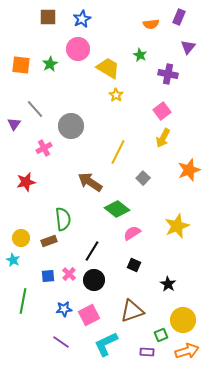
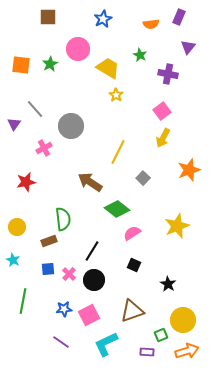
blue star at (82, 19): moved 21 px right
yellow circle at (21, 238): moved 4 px left, 11 px up
blue square at (48, 276): moved 7 px up
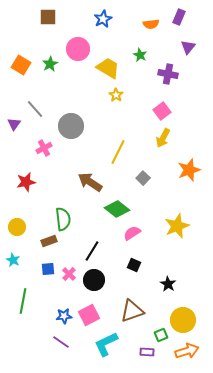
orange square at (21, 65): rotated 24 degrees clockwise
blue star at (64, 309): moved 7 px down
